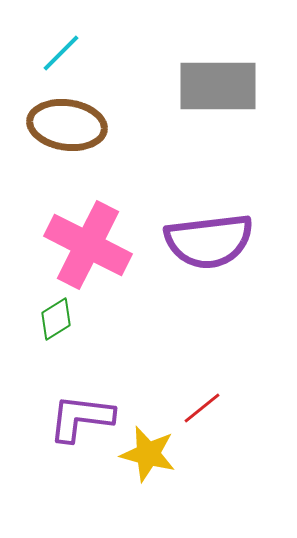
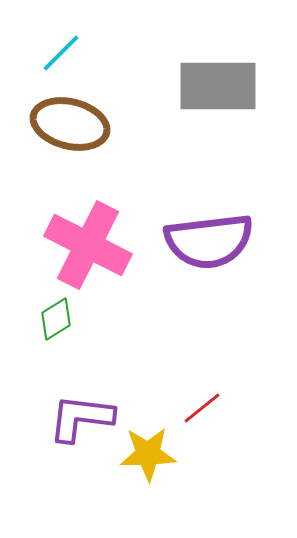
brown ellipse: moved 3 px right, 1 px up; rotated 6 degrees clockwise
yellow star: rotated 16 degrees counterclockwise
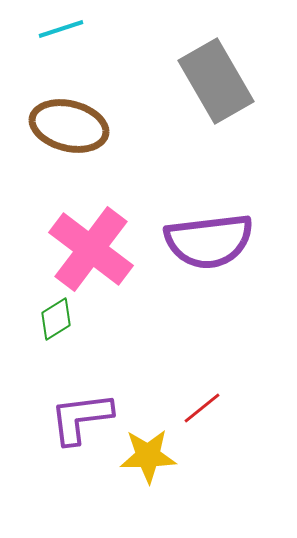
cyan line: moved 24 px up; rotated 27 degrees clockwise
gray rectangle: moved 2 px left, 5 px up; rotated 60 degrees clockwise
brown ellipse: moved 1 px left, 2 px down
pink cross: moved 3 px right, 4 px down; rotated 10 degrees clockwise
purple L-shape: rotated 14 degrees counterclockwise
yellow star: moved 2 px down
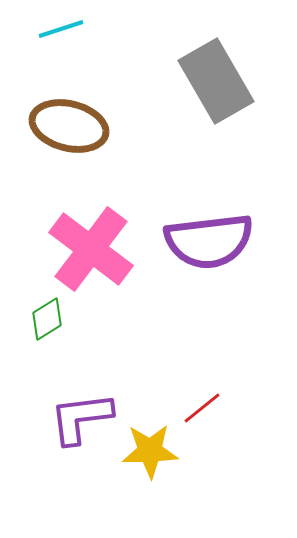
green diamond: moved 9 px left
yellow star: moved 2 px right, 5 px up
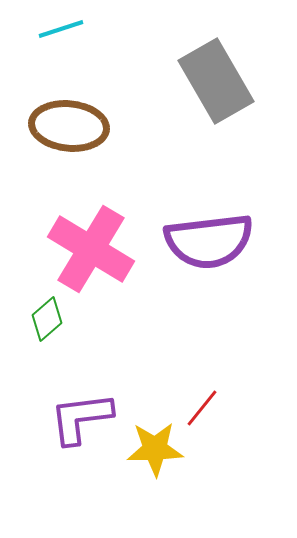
brown ellipse: rotated 8 degrees counterclockwise
pink cross: rotated 6 degrees counterclockwise
green diamond: rotated 9 degrees counterclockwise
red line: rotated 12 degrees counterclockwise
yellow star: moved 5 px right, 2 px up
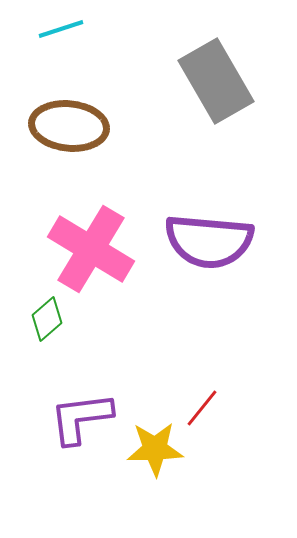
purple semicircle: rotated 12 degrees clockwise
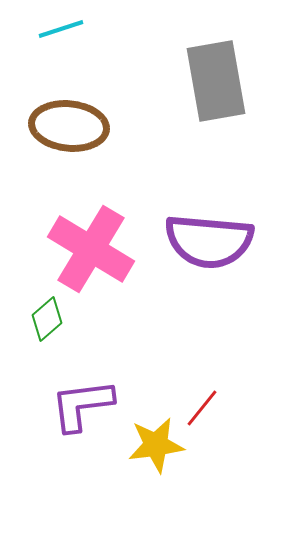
gray rectangle: rotated 20 degrees clockwise
purple L-shape: moved 1 px right, 13 px up
yellow star: moved 1 px right, 4 px up; rotated 6 degrees counterclockwise
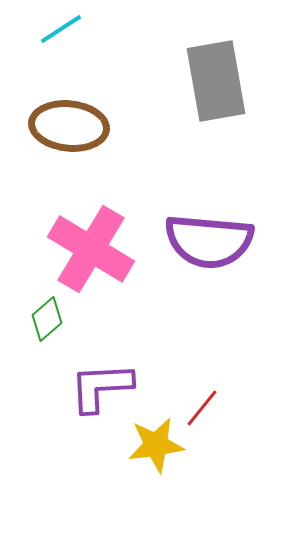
cyan line: rotated 15 degrees counterclockwise
purple L-shape: moved 19 px right, 18 px up; rotated 4 degrees clockwise
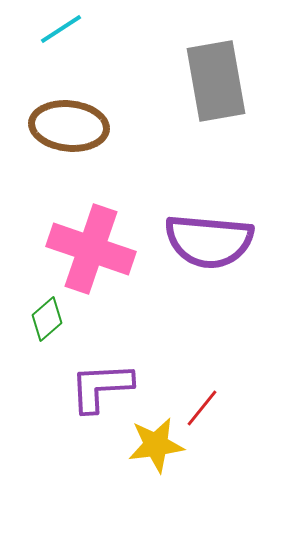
pink cross: rotated 12 degrees counterclockwise
